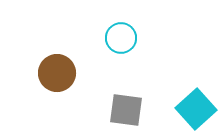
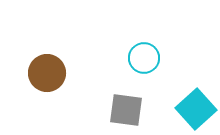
cyan circle: moved 23 px right, 20 px down
brown circle: moved 10 px left
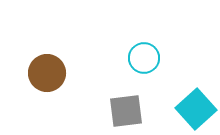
gray square: moved 1 px down; rotated 15 degrees counterclockwise
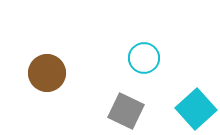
gray square: rotated 33 degrees clockwise
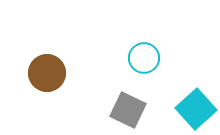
gray square: moved 2 px right, 1 px up
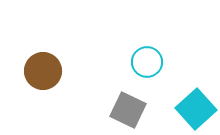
cyan circle: moved 3 px right, 4 px down
brown circle: moved 4 px left, 2 px up
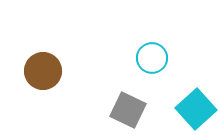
cyan circle: moved 5 px right, 4 px up
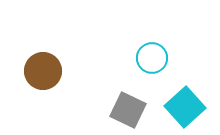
cyan square: moved 11 px left, 2 px up
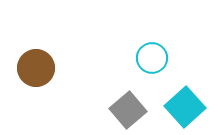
brown circle: moved 7 px left, 3 px up
gray square: rotated 24 degrees clockwise
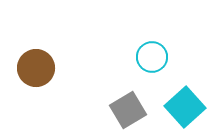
cyan circle: moved 1 px up
gray square: rotated 9 degrees clockwise
